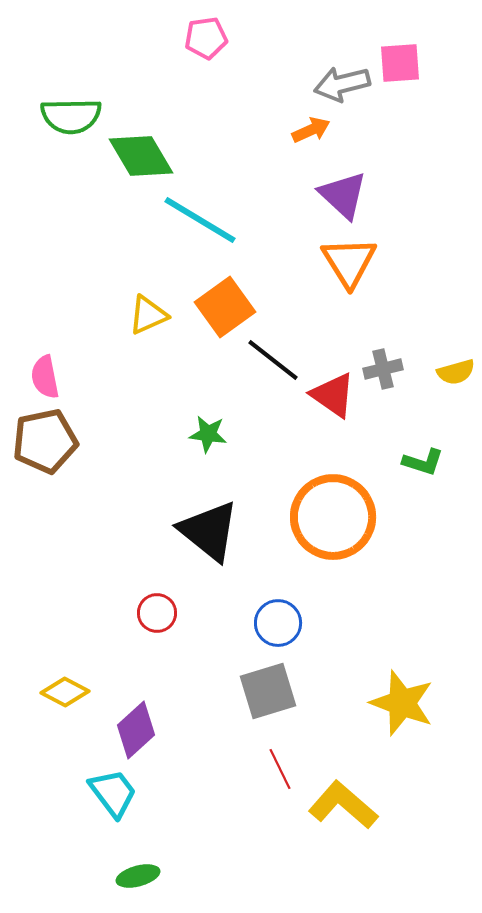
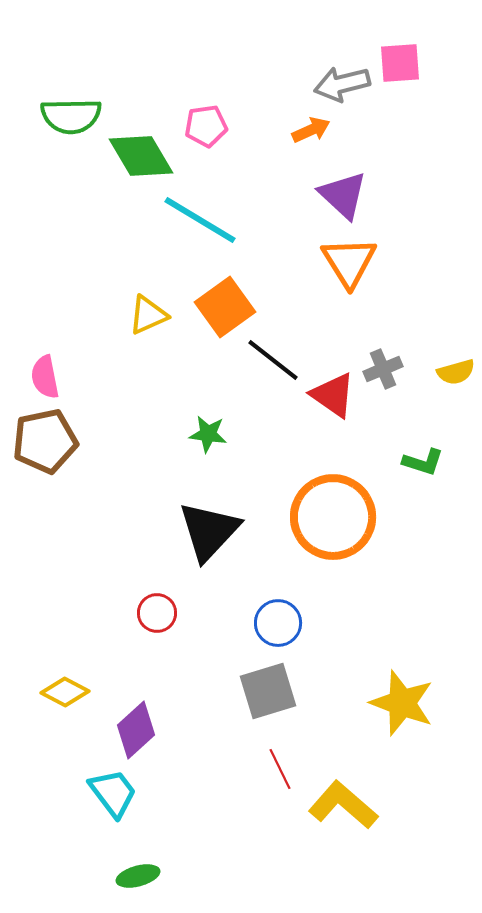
pink pentagon: moved 88 px down
gray cross: rotated 9 degrees counterclockwise
black triangle: rotated 34 degrees clockwise
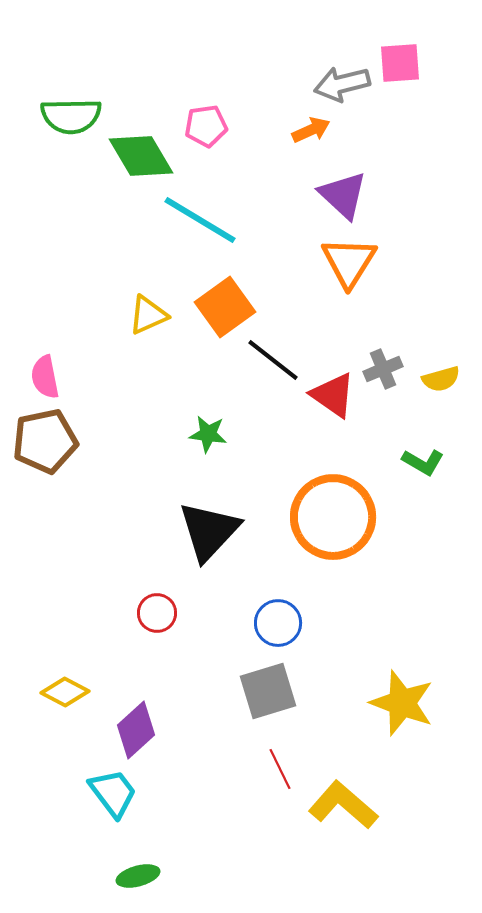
orange triangle: rotated 4 degrees clockwise
yellow semicircle: moved 15 px left, 7 px down
green L-shape: rotated 12 degrees clockwise
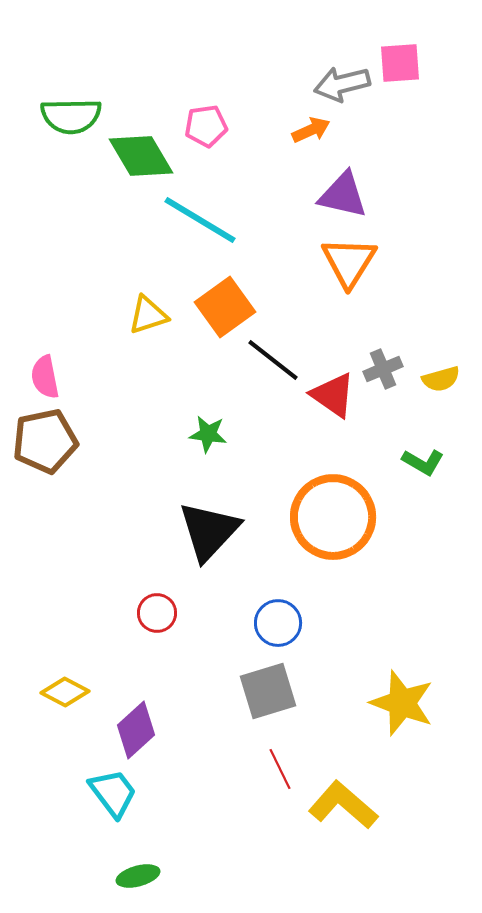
purple triangle: rotated 30 degrees counterclockwise
yellow triangle: rotated 6 degrees clockwise
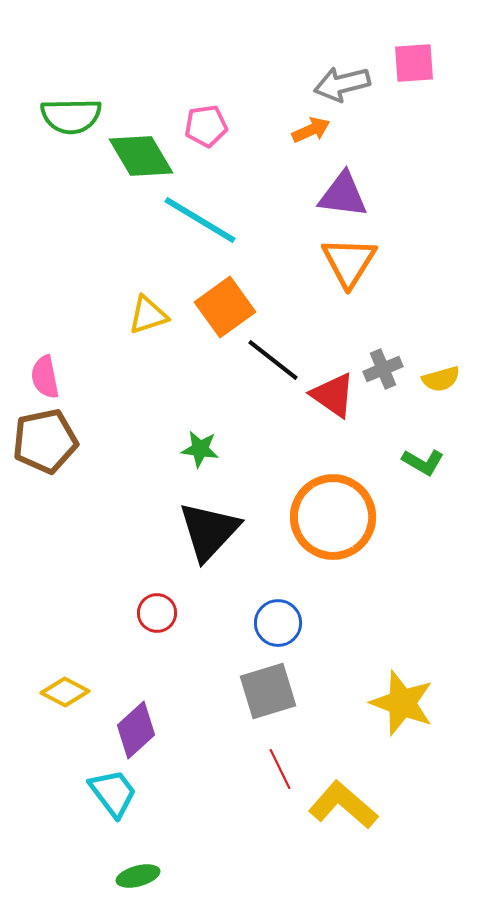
pink square: moved 14 px right
purple triangle: rotated 6 degrees counterclockwise
green star: moved 8 px left, 15 px down
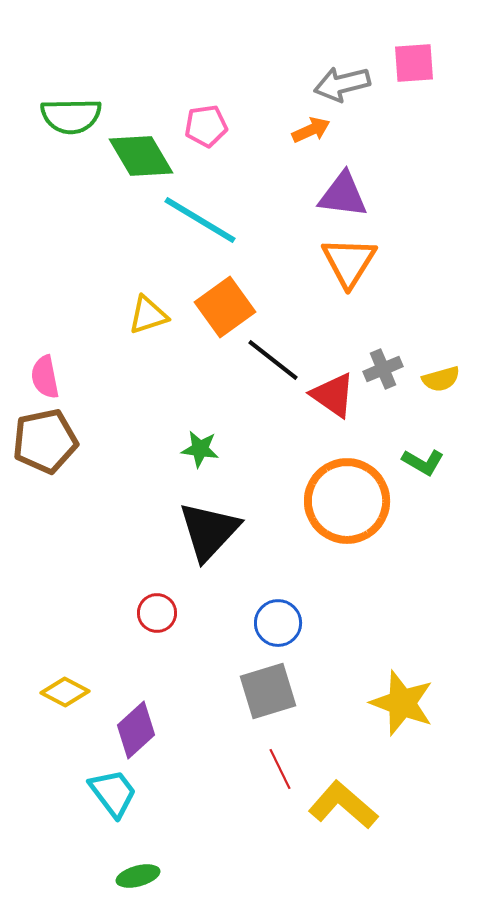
orange circle: moved 14 px right, 16 px up
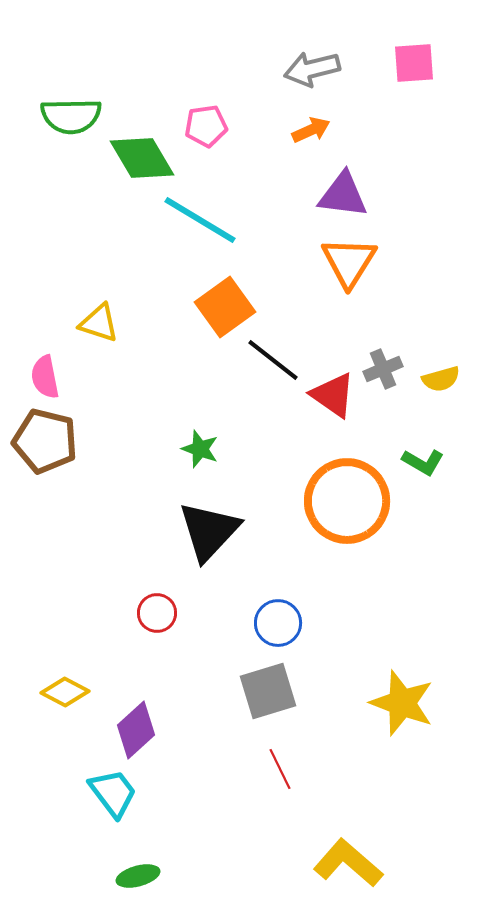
gray arrow: moved 30 px left, 15 px up
green diamond: moved 1 px right, 2 px down
yellow triangle: moved 49 px left, 8 px down; rotated 36 degrees clockwise
brown pentagon: rotated 26 degrees clockwise
green star: rotated 12 degrees clockwise
yellow L-shape: moved 5 px right, 58 px down
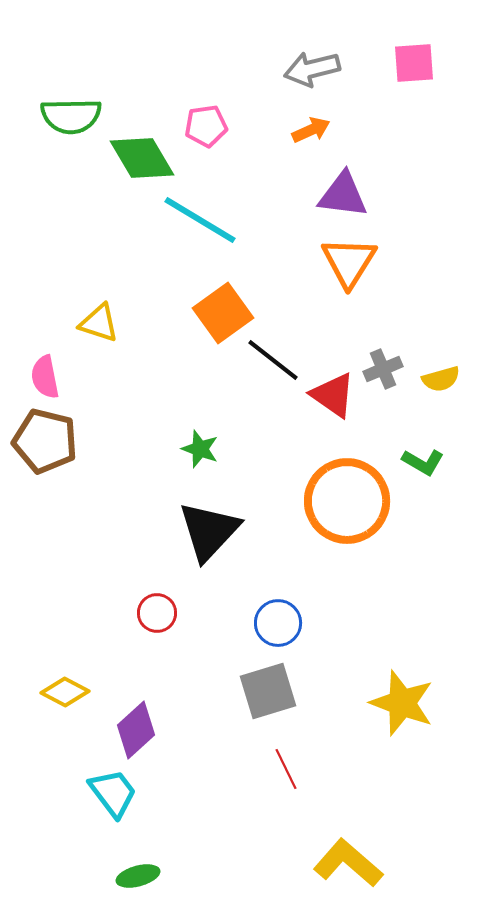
orange square: moved 2 px left, 6 px down
red line: moved 6 px right
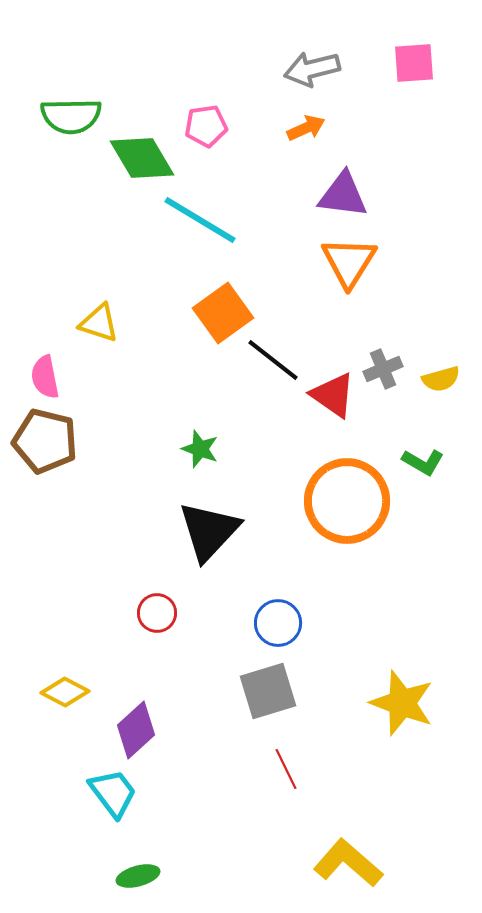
orange arrow: moved 5 px left, 2 px up
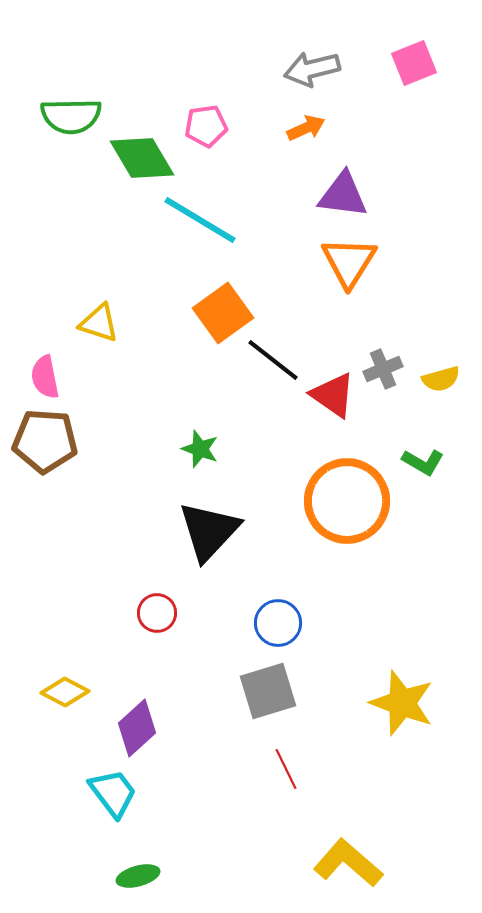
pink square: rotated 18 degrees counterclockwise
brown pentagon: rotated 10 degrees counterclockwise
purple diamond: moved 1 px right, 2 px up
